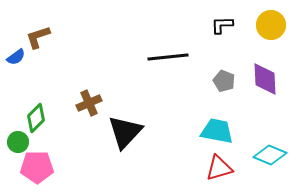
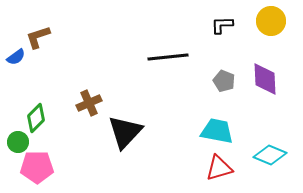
yellow circle: moved 4 px up
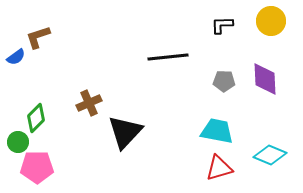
gray pentagon: rotated 20 degrees counterclockwise
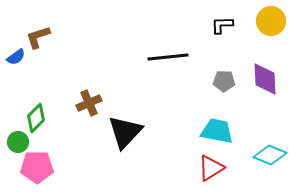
red triangle: moved 8 px left; rotated 16 degrees counterclockwise
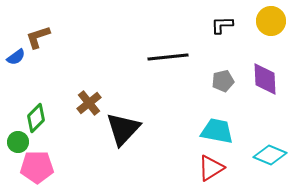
gray pentagon: moved 1 px left; rotated 15 degrees counterclockwise
brown cross: rotated 15 degrees counterclockwise
black triangle: moved 2 px left, 3 px up
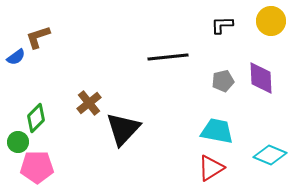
purple diamond: moved 4 px left, 1 px up
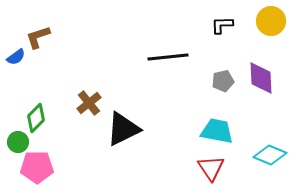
black triangle: rotated 21 degrees clockwise
red triangle: rotated 32 degrees counterclockwise
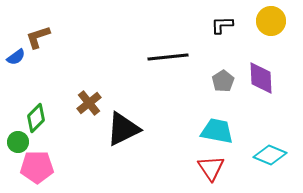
gray pentagon: rotated 20 degrees counterclockwise
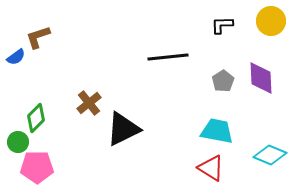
red triangle: rotated 24 degrees counterclockwise
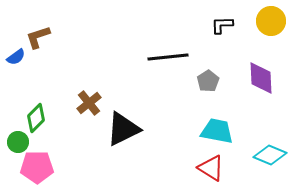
gray pentagon: moved 15 px left
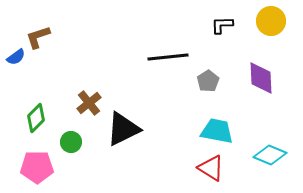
green circle: moved 53 px right
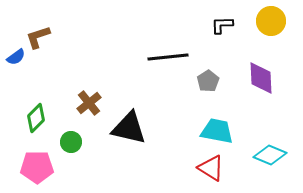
black triangle: moved 6 px right, 1 px up; rotated 39 degrees clockwise
